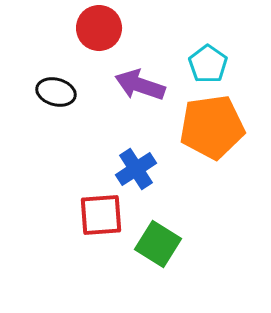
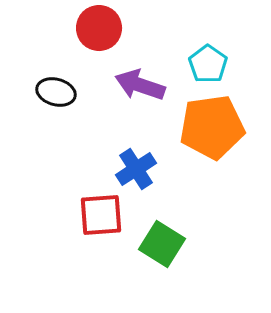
green square: moved 4 px right
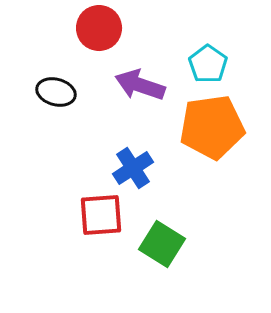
blue cross: moved 3 px left, 1 px up
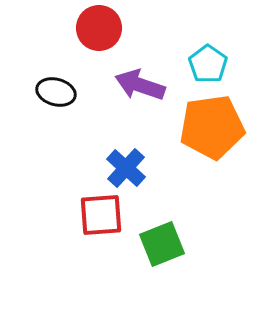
blue cross: moved 7 px left; rotated 15 degrees counterclockwise
green square: rotated 36 degrees clockwise
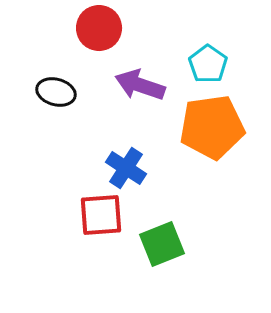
blue cross: rotated 9 degrees counterclockwise
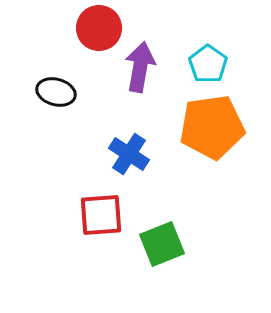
purple arrow: moved 18 px up; rotated 81 degrees clockwise
blue cross: moved 3 px right, 14 px up
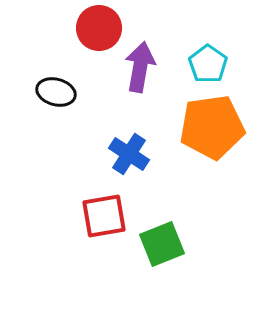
red square: moved 3 px right, 1 px down; rotated 6 degrees counterclockwise
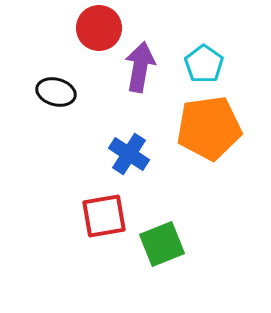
cyan pentagon: moved 4 px left
orange pentagon: moved 3 px left, 1 px down
